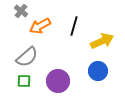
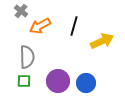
gray semicircle: rotated 50 degrees counterclockwise
blue circle: moved 12 px left, 12 px down
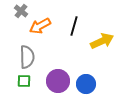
blue circle: moved 1 px down
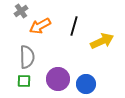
gray cross: rotated 16 degrees clockwise
purple circle: moved 2 px up
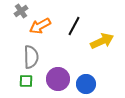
black line: rotated 12 degrees clockwise
gray semicircle: moved 4 px right
green square: moved 2 px right
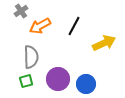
yellow arrow: moved 2 px right, 2 px down
green square: rotated 16 degrees counterclockwise
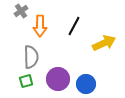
orange arrow: rotated 60 degrees counterclockwise
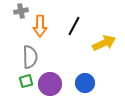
gray cross: rotated 24 degrees clockwise
gray semicircle: moved 1 px left
purple circle: moved 8 px left, 5 px down
blue circle: moved 1 px left, 1 px up
